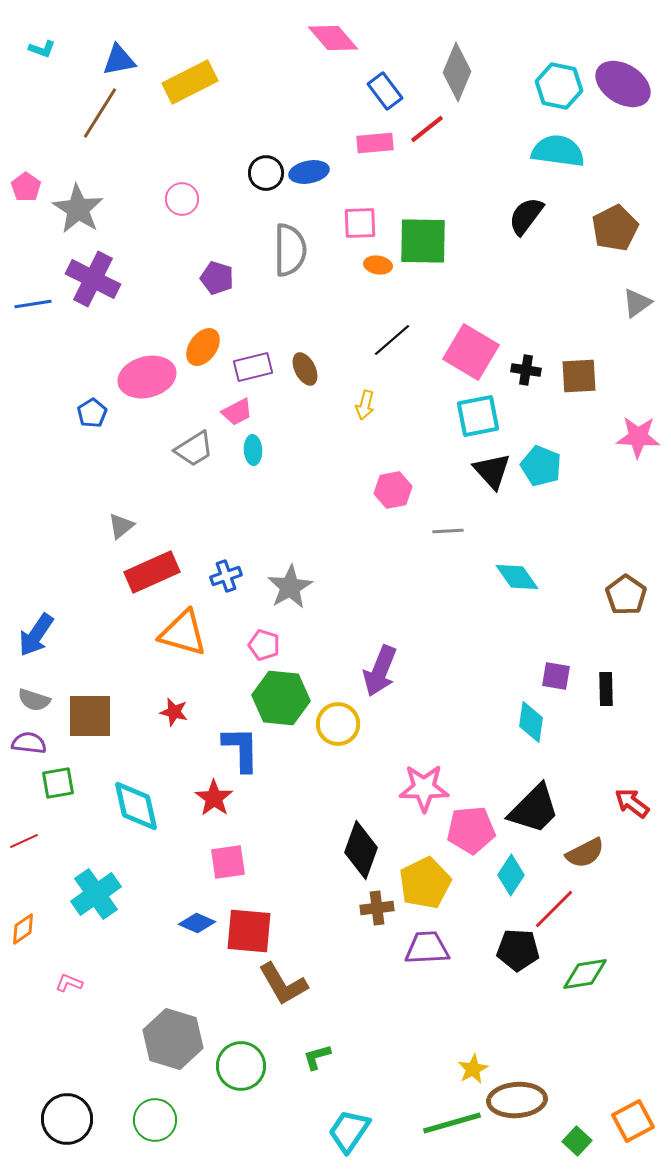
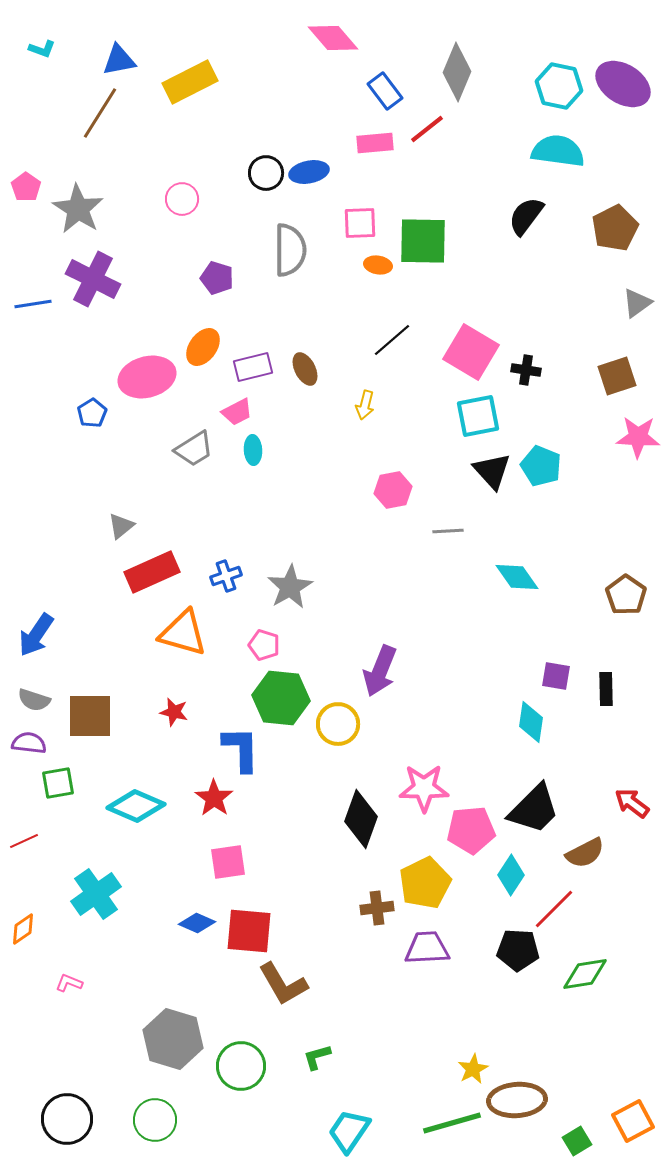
brown square at (579, 376): moved 38 px right; rotated 15 degrees counterclockwise
cyan diamond at (136, 806): rotated 54 degrees counterclockwise
black diamond at (361, 850): moved 31 px up
green square at (577, 1141): rotated 16 degrees clockwise
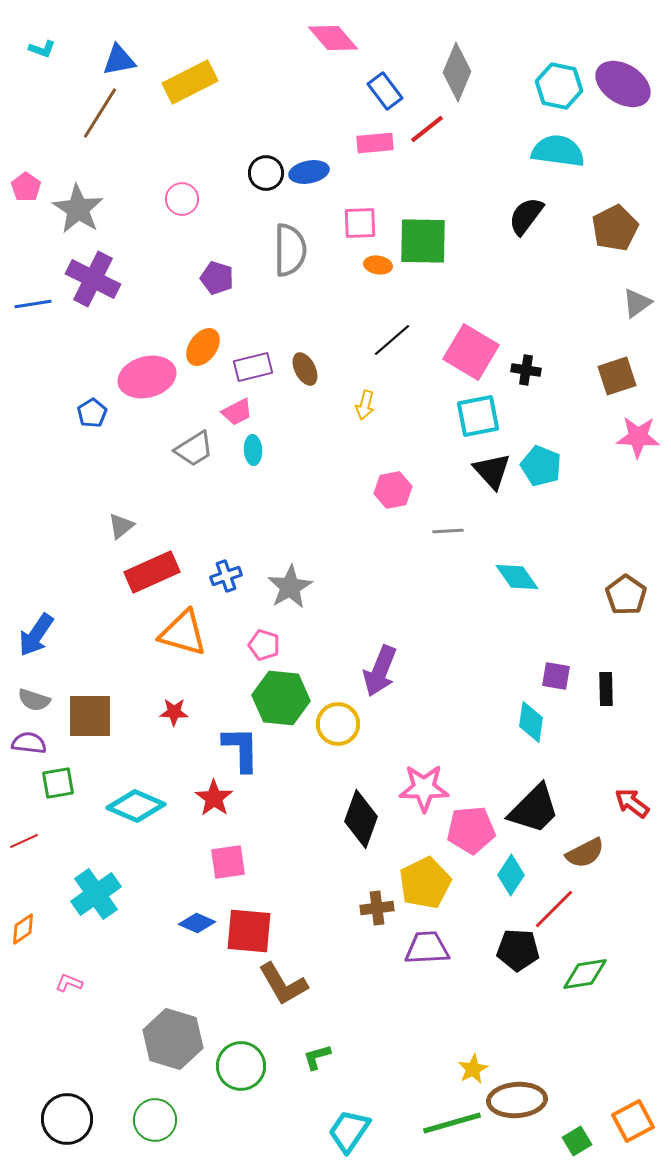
red star at (174, 712): rotated 12 degrees counterclockwise
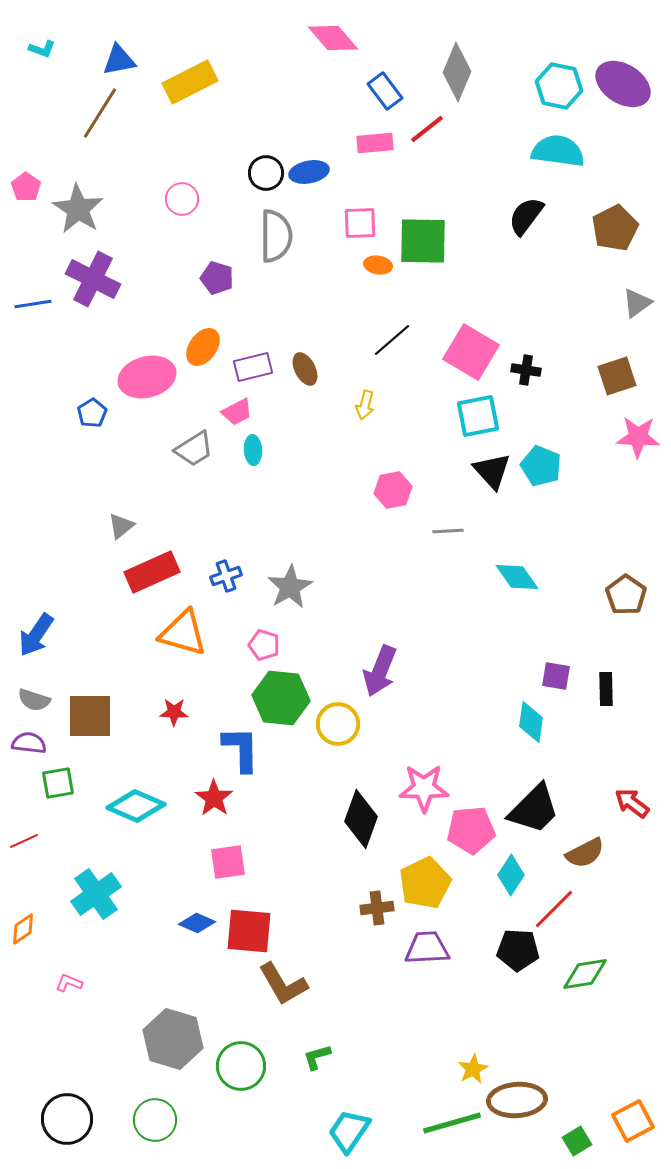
gray semicircle at (290, 250): moved 14 px left, 14 px up
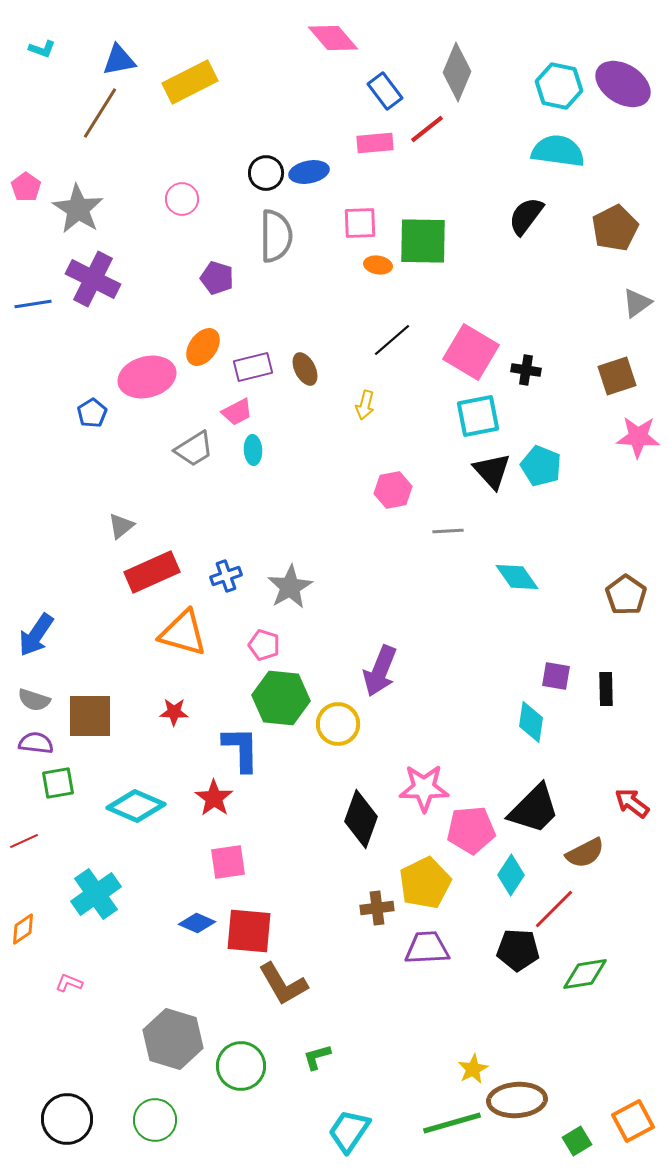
purple semicircle at (29, 743): moved 7 px right
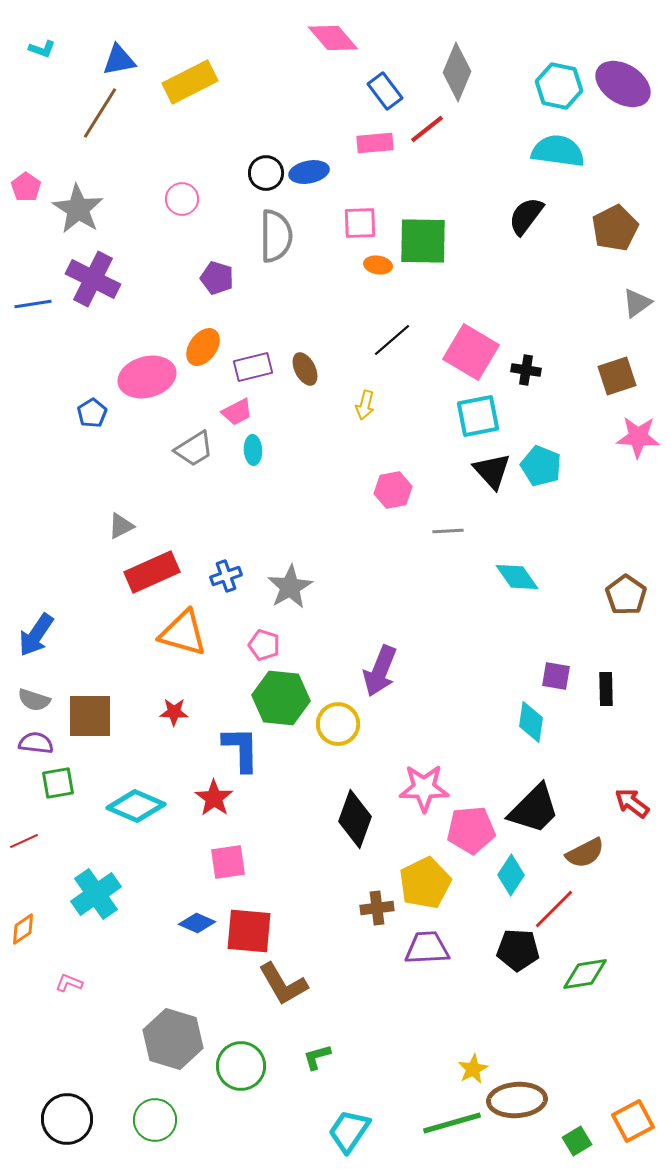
gray triangle at (121, 526): rotated 12 degrees clockwise
black diamond at (361, 819): moved 6 px left
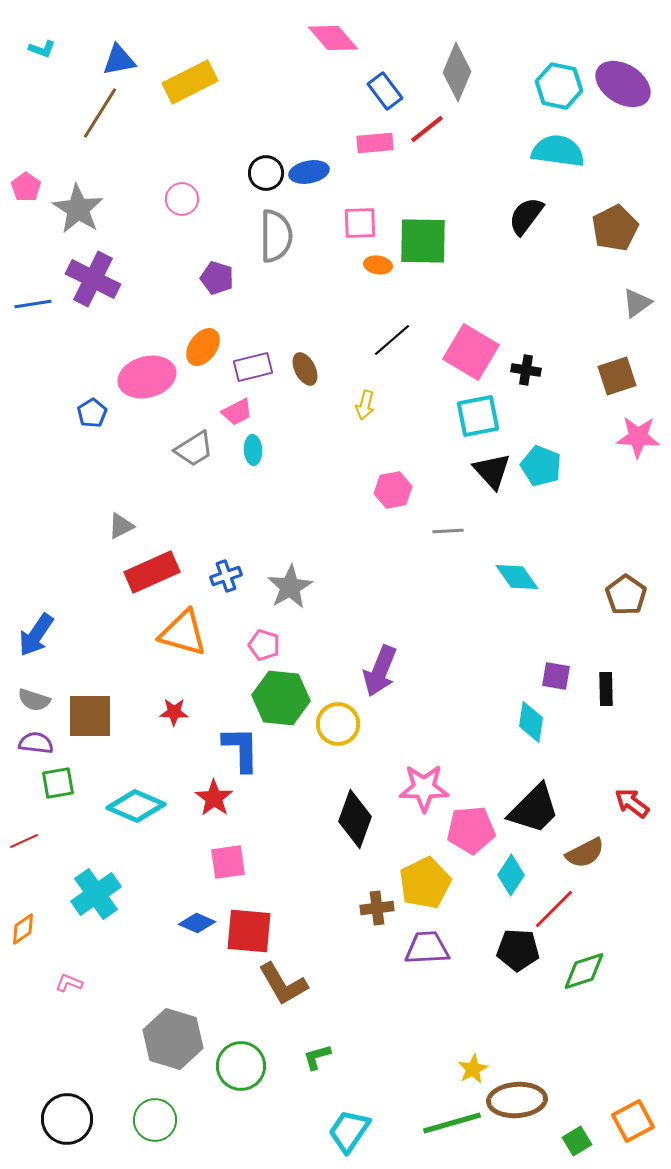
green diamond at (585, 974): moved 1 px left, 3 px up; rotated 9 degrees counterclockwise
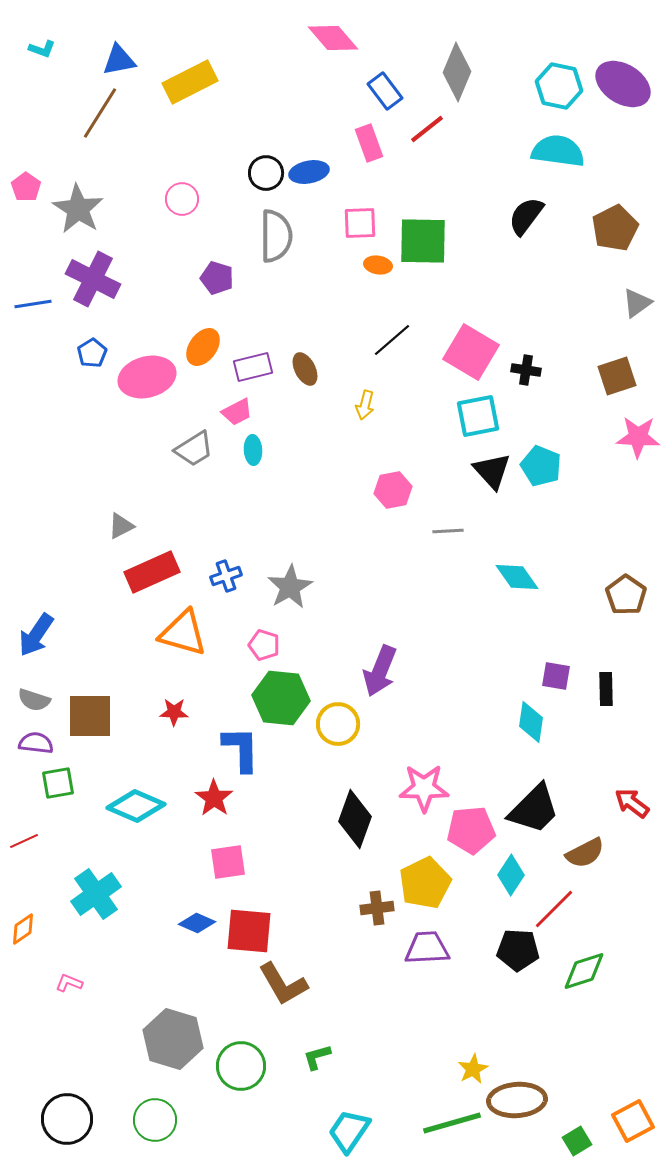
pink rectangle at (375, 143): moved 6 px left; rotated 75 degrees clockwise
blue pentagon at (92, 413): moved 60 px up
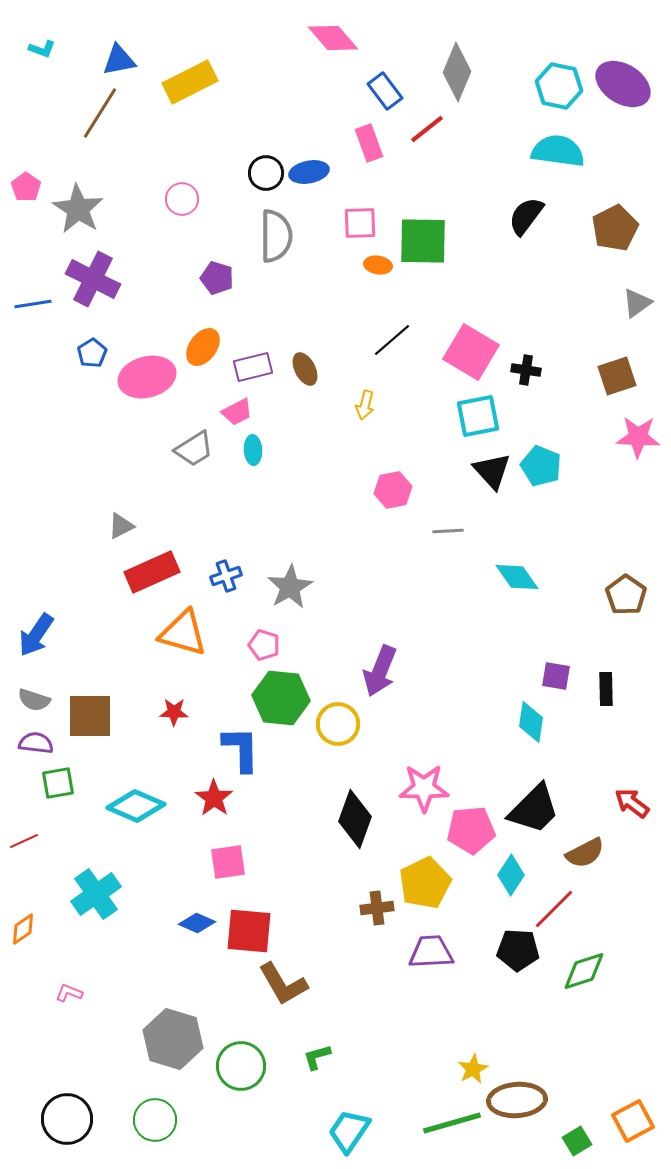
purple trapezoid at (427, 948): moved 4 px right, 4 px down
pink L-shape at (69, 983): moved 10 px down
